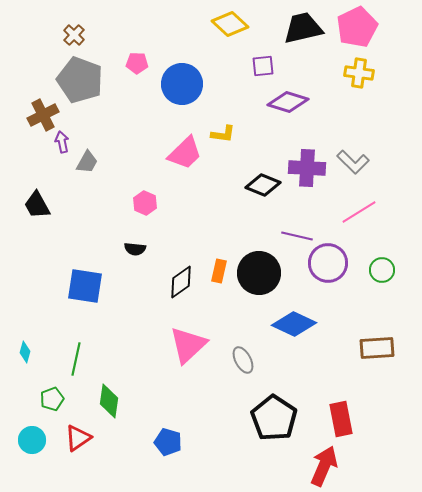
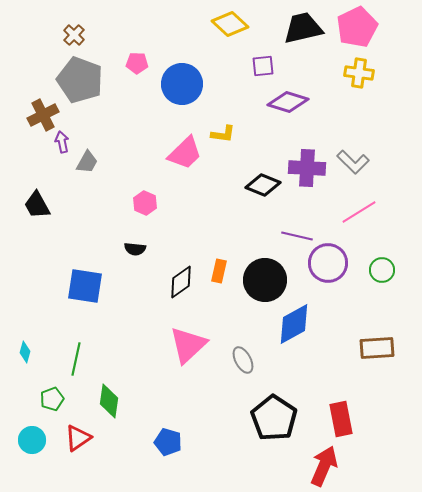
black circle at (259, 273): moved 6 px right, 7 px down
blue diamond at (294, 324): rotated 54 degrees counterclockwise
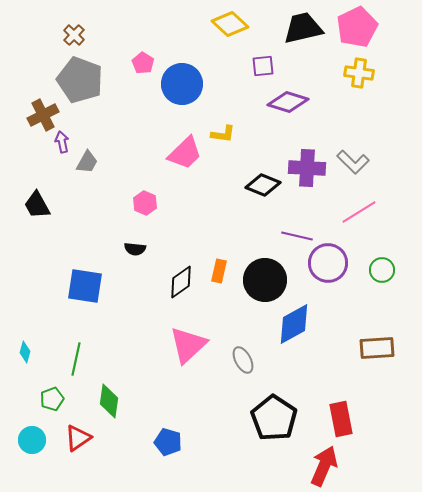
pink pentagon at (137, 63): moved 6 px right; rotated 30 degrees clockwise
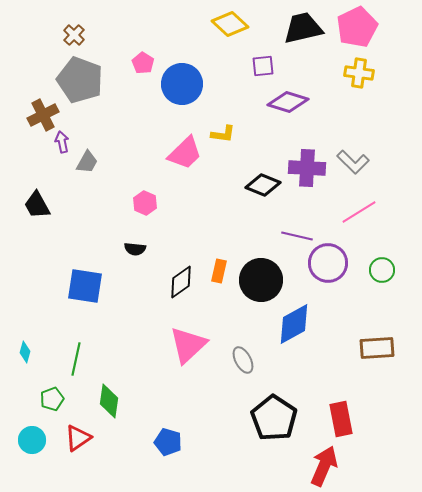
black circle at (265, 280): moved 4 px left
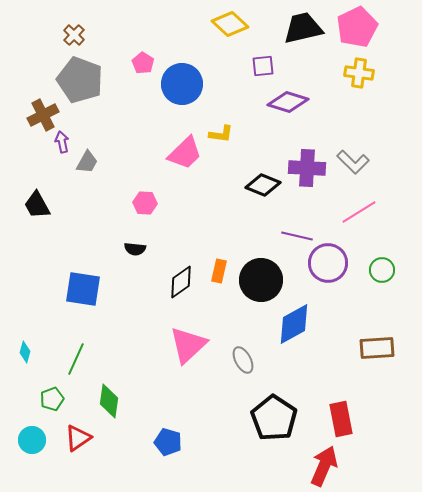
yellow L-shape at (223, 134): moved 2 px left
pink hexagon at (145, 203): rotated 20 degrees counterclockwise
blue square at (85, 286): moved 2 px left, 3 px down
green line at (76, 359): rotated 12 degrees clockwise
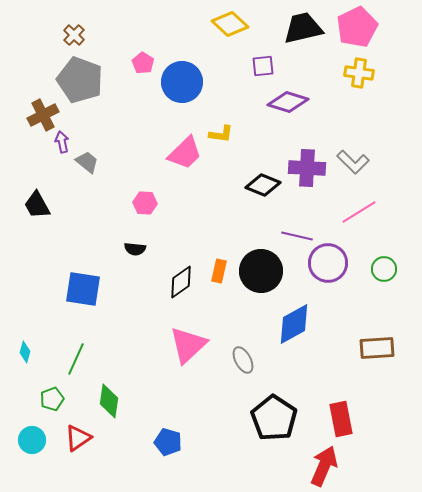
blue circle at (182, 84): moved 2 px up
gray trapezoid at (87, 162): rotated 80 degrees counterclockwise
green circle at (382, 270): moved 2 px right, 1 px up
black circle at (261, 280): moved 9 px up
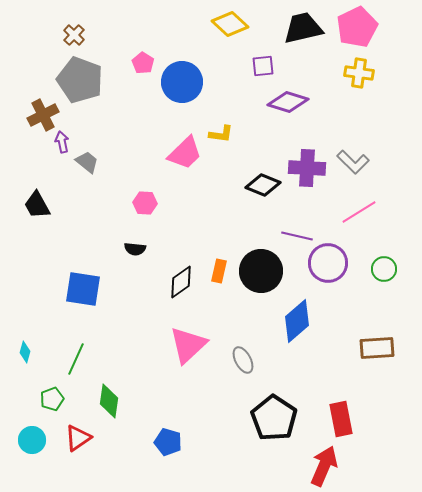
blue diamond at (294, 324): moved 3 px right, 3 px up; rotated 12 degrees counterclockwise
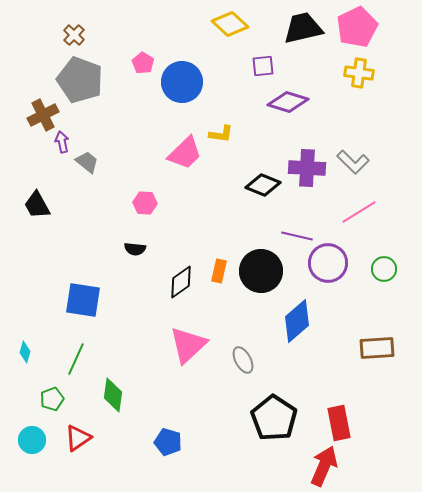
blue square at (83, 289): moved 11 px down
green diamond at (109, 401): moved 4 px right, 6 px up
red rectangle at (341, 419): moved 2 px left, 4 px down
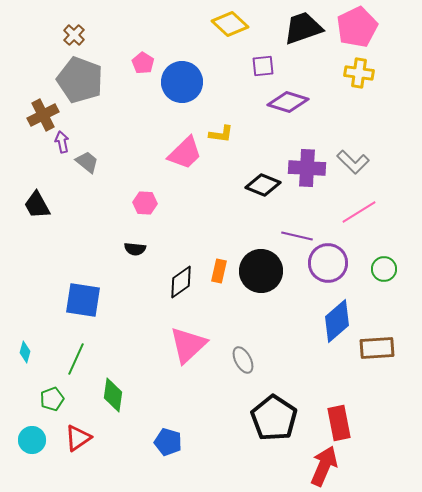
black trapezoid at (303, 28): rotated 6 degrees counterclockwise
blue diamond at (297, 321): moved 40 px right
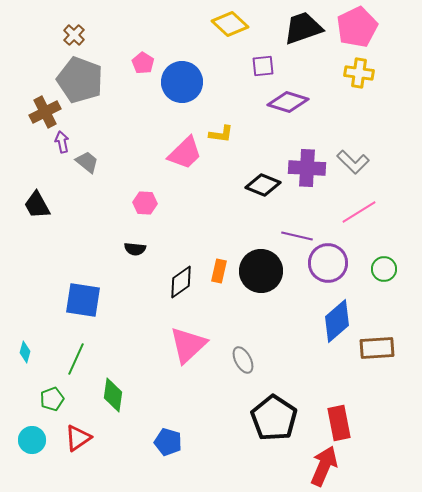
brown cross at (43, 115): moved 2 px right, 3 px up
